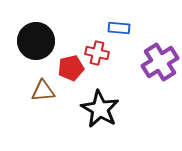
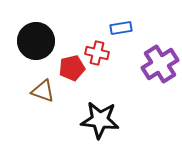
blue rectangle: moved 2 px right; rotated 15 degrees counterclockwise
purple cross: moved 2 px down
red pentagon: moved 1 px right
brown triangle: rotated 25 degrees clockwise
black star: moved 11 px down; rotated 24 degrees counterclockwise
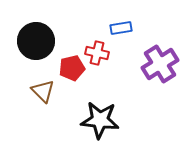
brown triangle: rotated 25 degrees clockwise
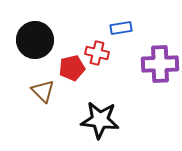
black circle: moved 1 px left, 1 px up
purple cross: rotated 30 degrees clockwise
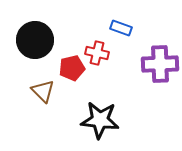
blue rectangle: rotated 30 degrees clockwise
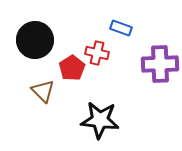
red pentagon: rotated 20 degrees counterclockwise
